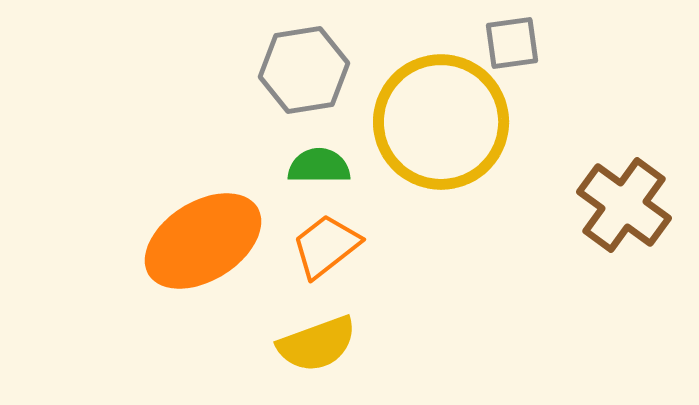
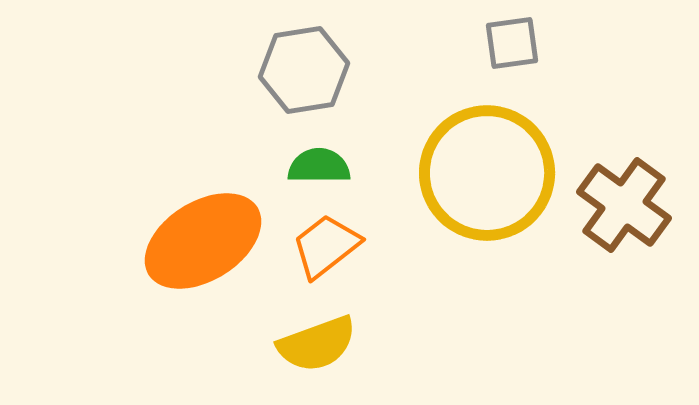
yellow circle: moved 46 px right, 51 px down
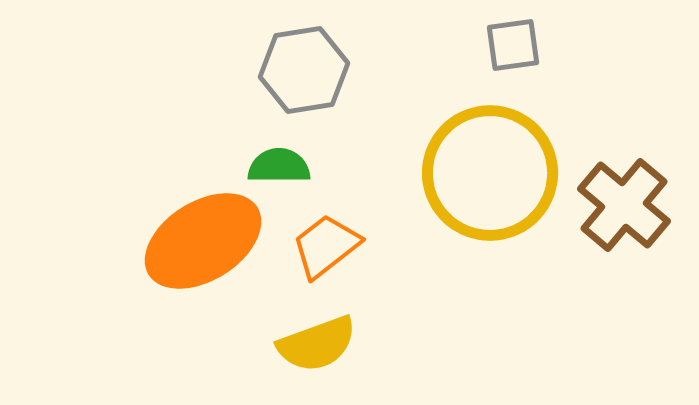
gray square: moved 1 px right, 2 px down
green semicircle: moved 40 px left
yellow circle: moved 3 px right
brown cross: rotated 4 degrees clockwise
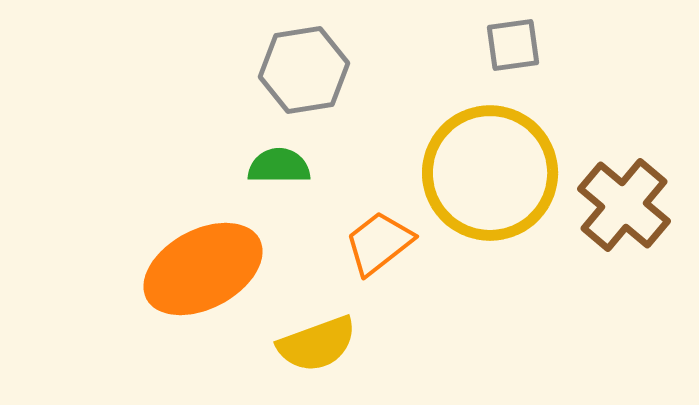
orange ellipse: moved 28 px down; rotated 4 degrees clockwise
orange trapezoid: moved 53 px right, 3 px up
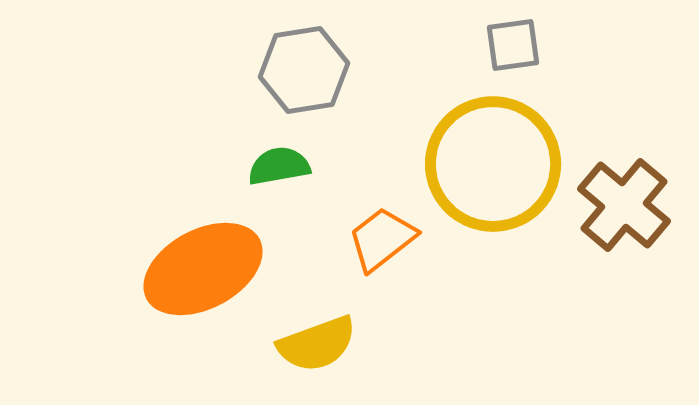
green semicircle: rotated 10 degrees counterclockwise
yellow circle: moved 3 px right, 9 px up
orange trapezoid: moved 3 px right, 4 px up
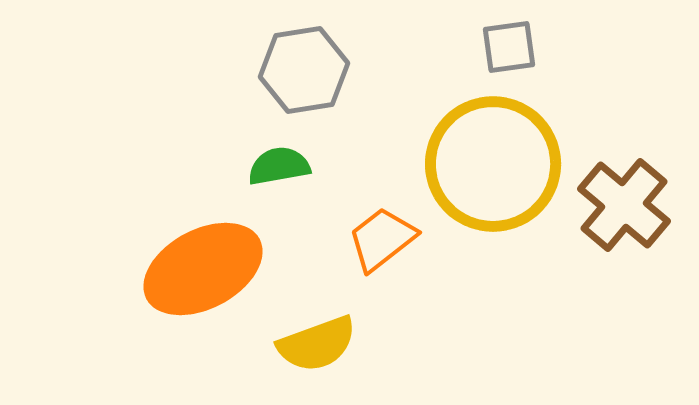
gray square: moved 4 px left, 2 px down
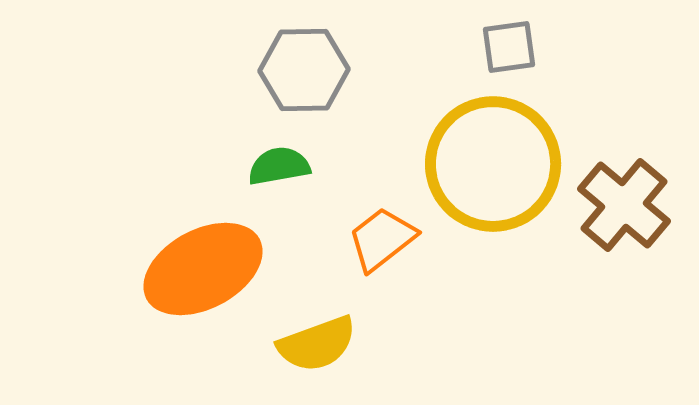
gray hexagon: rotated 8 degrees clockwise
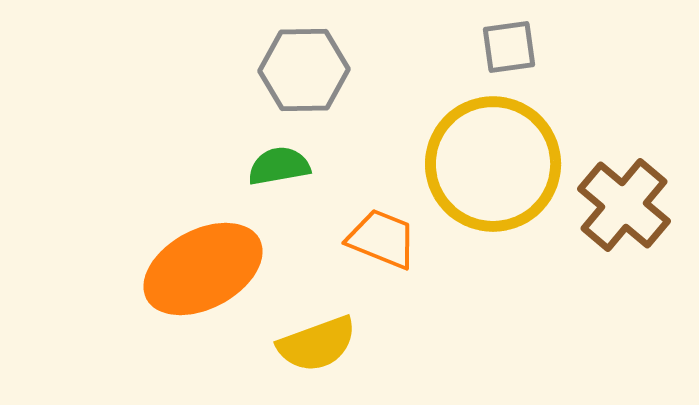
orange trapezoid: rotated 60 degrees clockwise
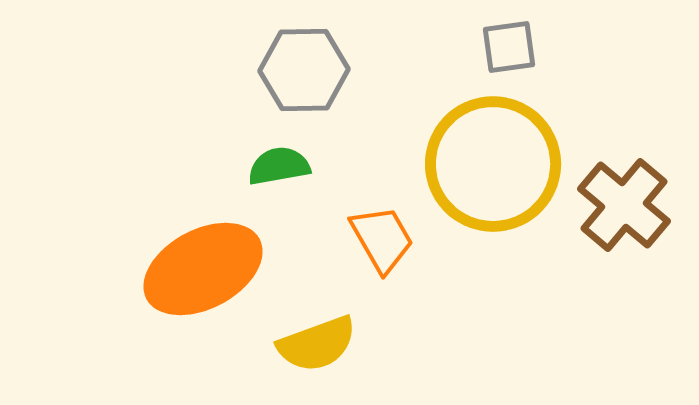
orange trapezoid: rotated 38 degrees clockwise
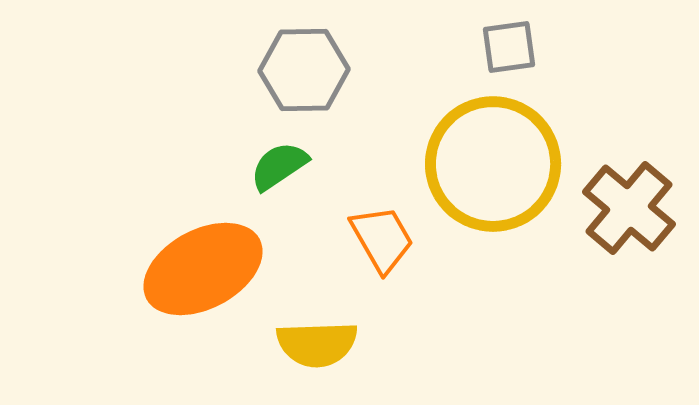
green semicircle: rotated 24 degrees counterclockwise
brown cross: moved 5 px right, 3 px down
yellow semicircle: rotated 18 degrees clockwise
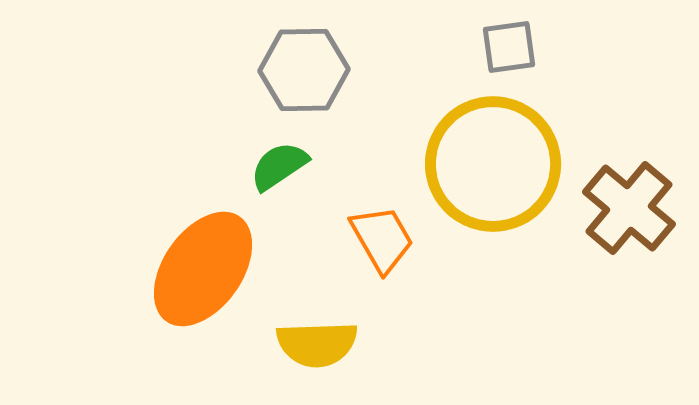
orange ellipse: rotated 27 degrees counterclockwise
